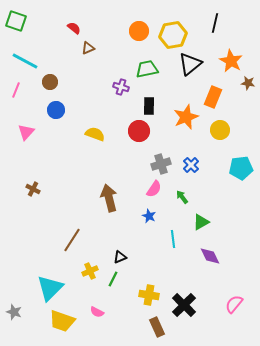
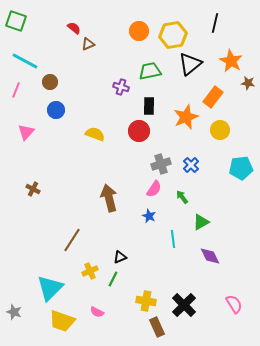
brown triangle at (88, 48): moved 4 px up
green trapezoid at (147, 69): moved 3 px right, 2 px down
orange rectangle at (213, 97): rotated 15 degrees clockwise
yellow cross at (149, 295): moved 3 px left, 6 px down
pink semicircle at (234, 304): rotated 108 degrees clockwise
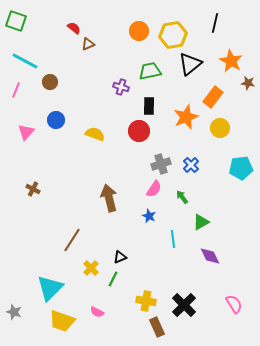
blue circle at (56, 110): moved 10 px down
yellow circle at (220, 130): moved 2 px up
yellow cross at (90, 271): moved 1 px right, 3 px up; rotated 21 degrees counterclockwise
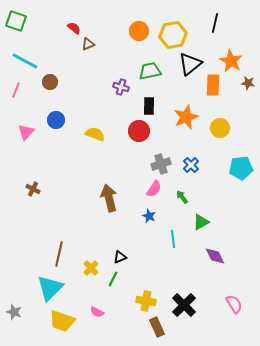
orange rectangle at (213, 97): moved 12 px up; rotated 35 degrees counterclockwise
brown line at (72, 240): moved 13 px left, 14 px down; rotated 20 degrees counterclockwise
purple diamond at (210, 256): moved 5 px right
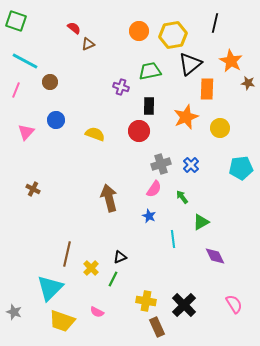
orange rectangle at (213, 85): moved 6 px left, 4 px down
brown line at (59, 254): moved 8 px right
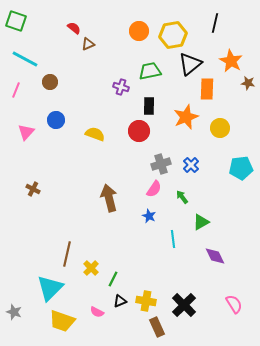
cyan line at (25, 61): moved 2 px up
black triangle at (120, 257): moved 44 px down
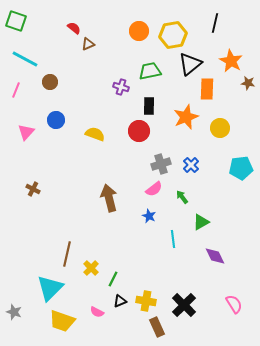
pink semicircle at (154, 189): rotated 18 degrees clockwise
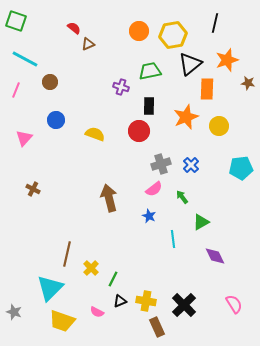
orange star at (231, 61): moved 4 px left, 1 px up; rotated 25 degrees clockwise
yellow circle at (220, 128): moved 1 px left, 2 px up
pink triangle at (26, 132): moved 2 px left, 6 px down
